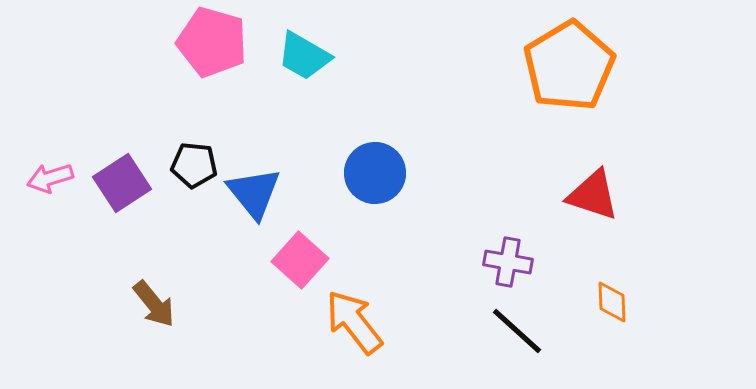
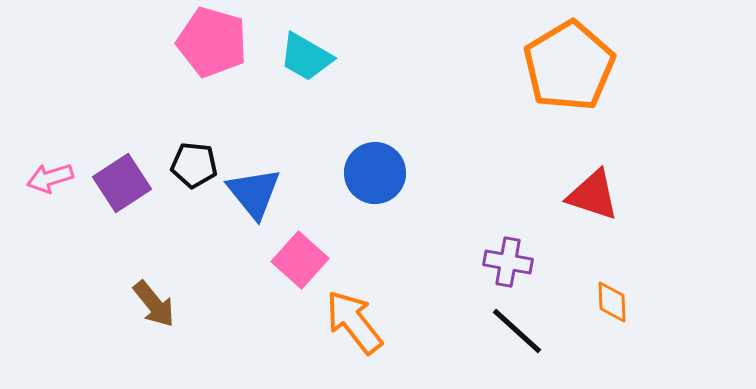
cyan trapezoid: moved 2 px right, 1 px down
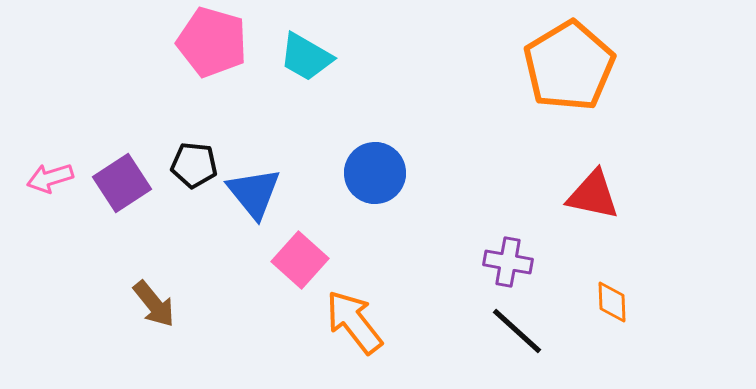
red triangle: rotated 6 degrees counterclockwise
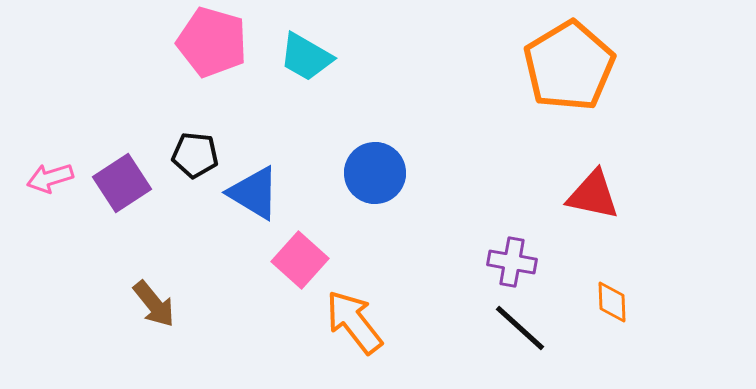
black pentagon: moved 1 px right, 10 px up
blue triangle: rotated 20 degrees counterclockwise
purple cross: moved 4 px right
black line: moved 3 px right, 3 px up
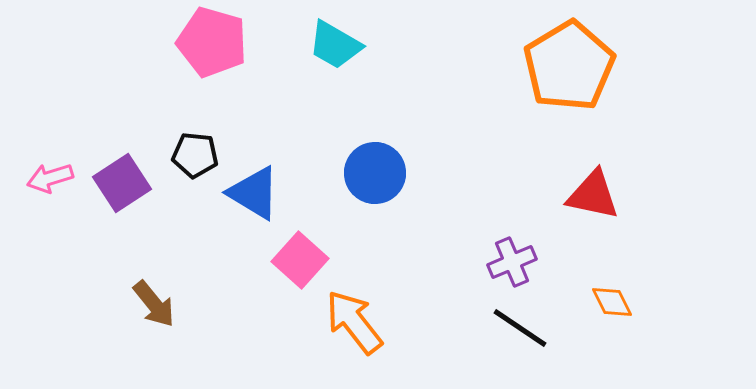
cyan trapezoid: moved 29 px right, 12 px up
purple cross: rotated 33 degrees counterclockwise
orange diamond: rotated 24 degrees counterclockwise
black line: rotated 8 degrees counterclockwise
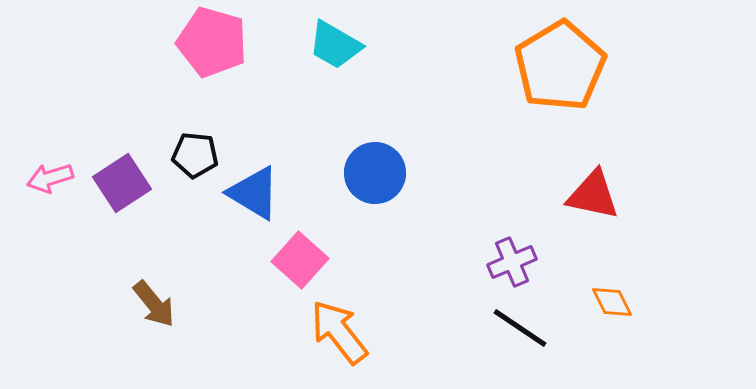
orange pentagon: moved 9 px left
orange arrow: moved 15 px left, 10 px down
